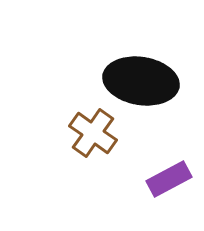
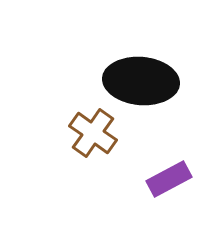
black ellipse: rotated 4 degrees counterclockwise
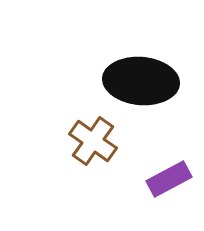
brown cross: moved 8 px down
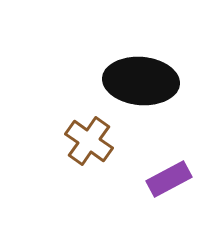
brown cross: moved 4 px left
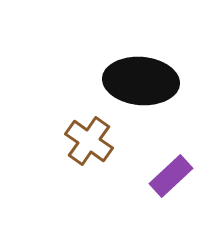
purple rectangle: moved 2 px right, 3 px up; rotated 15 degrees counterclockwise
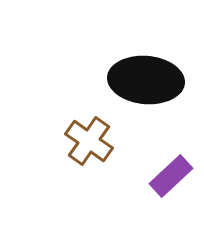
black ellipse: moved 5 px right, 1 px up
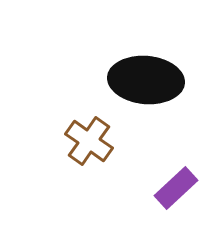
purple rectangle: moved 5 px right, 12 px down
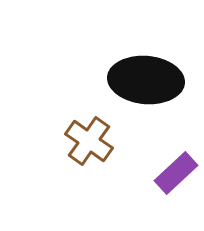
purple rectangle: moved 15 px up
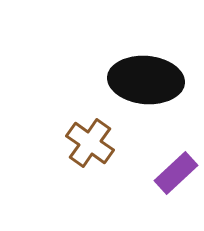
brown cross: moved 1 px right, 2 px down
